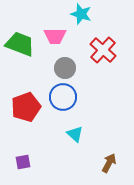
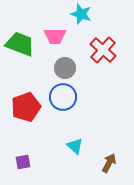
cyan triangle: moved 12 px down
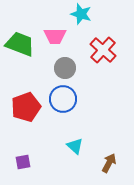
blue circle: moved 2 px down
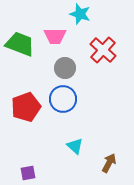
cyan star: moved 1 px left
purple square: moved 5 px right, 11 px down
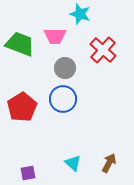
red pentagon: moved 4 px left; rotated 12 degrees counterclockwise
cyan triangle: moved 2 px left, 17 px down
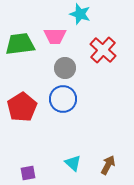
green trapezoid: rotated 28 degrees counterclockwise
brown arrow: moved 1 px left, 2 px down
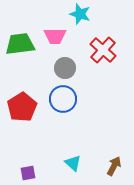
brown arrow: moved 6 px right, 1 px down
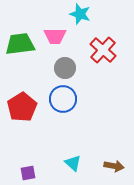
brown arrow: rotated 72 degrees clockwise
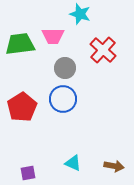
pink trapezoid: moved 2 px left
cyan triangle: rotated 18 degrees counterclockwise
